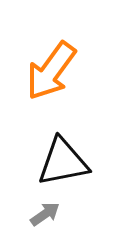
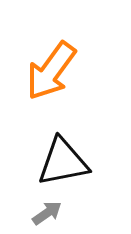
gray arrow: moved 2 px right, 1 px up
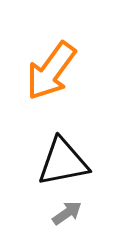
gray arrow: moved 20 px right
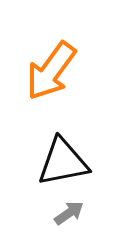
gray arrow: moved 2 px right
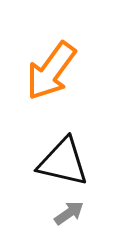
black triangle: rotated 24 degrees clockwise
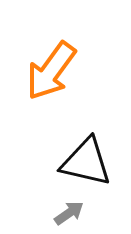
black triangle: moved 23 px right
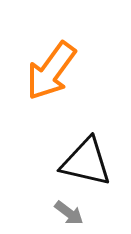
gray arrow: rotated 72 degrees clockwise
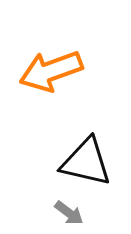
orange arrow: rotated 34 degrees clockwise
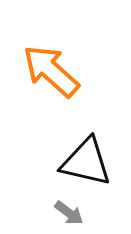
orange arrow: rotated 62 degrees clockwise
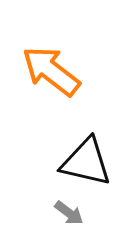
orange arrow: rotated 4 degrees counterclockwise
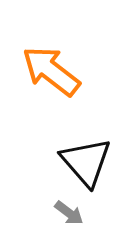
black triangle: rotated 36 degrees clockwise
